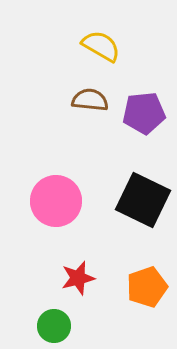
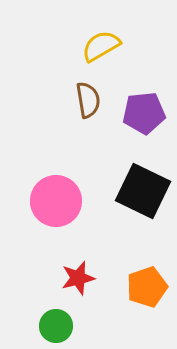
yellow semicircle: rotated 60 degrees counterclockwise
brown semicircle: moved 2 px left; rotated 75 degrees clockwise
black square: moved 9 px up
green circle: moved 2 px right
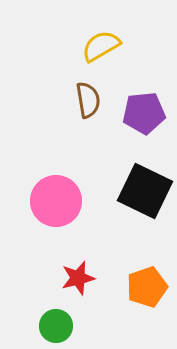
black square: moved 2 px right
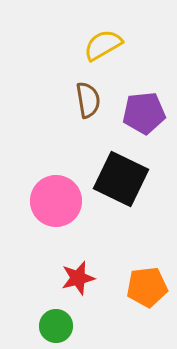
yellow semicircle: moved 2 px right, 1 px up
black square: moved 24 px left, 12 px up
orange pentagon: rotated 12 degrees clockwise
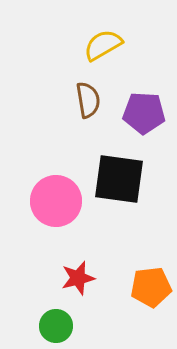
purple pentagon: rotated 9 degrees clockwise
black square: moved 2 px left; rotated 18 degrees counterclockwise
orange pentagon: moved 4 px right
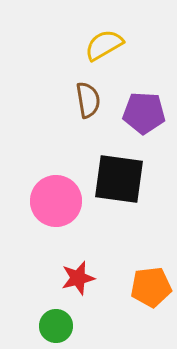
yellow semicircle: moved 1 px right
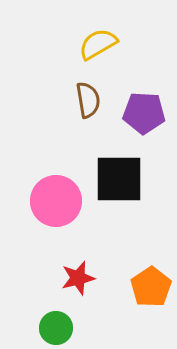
yellow semicircle: moved 6 px left, 1 px up
black square: rotated 8 degrees counterclockwise
orange pentagon: rotated 27 degrees counterclockwise
green circle: moved 2 px down
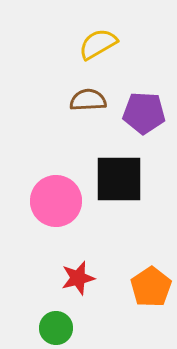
brown semicircle: rotated 84 degrees counterclockwise
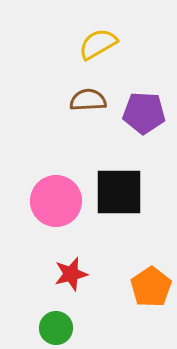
black square: moved 13 px down
red star: moved 7 px left, 4 px up
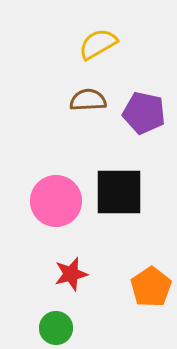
purple pentagon: rotated 9 degrees clockwise
